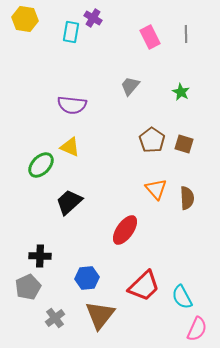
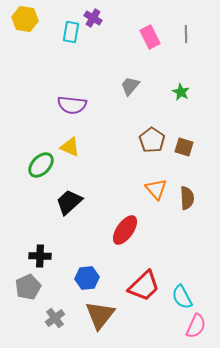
brown square: moved 3 px down
pink semicircle: moved 1 px left, 3 px up
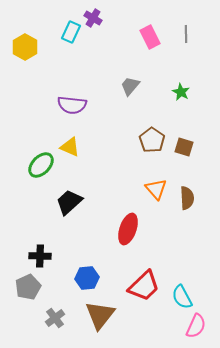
yellow hexagon: moved 28 px down; rotated 20 degrees clockwise
cyan rectangle: rotated 15 degrees clockwise
red ellipse: moved 3 px right, 1 px up; rotated 16 degrees counterclockwise
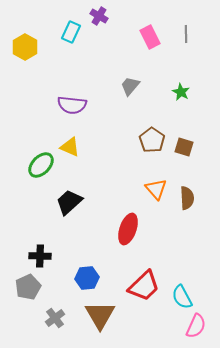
purple cross: moved 6 px right, 2 px up
brown triangle: rotated 8 degrees counterclockwise
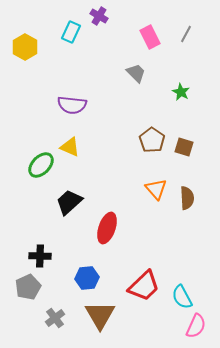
gray line: rotated 30 degrees clockwise
gray trapezoid: moved 6 px right, 13 px up; rotated 95 degrees clockwise
red ellipse: moved 21 px left, 1 px up
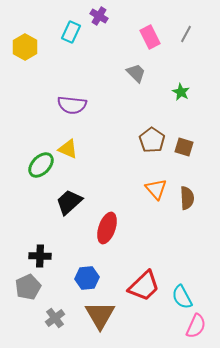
yellow triangle: moved 2 px left, 2 px down
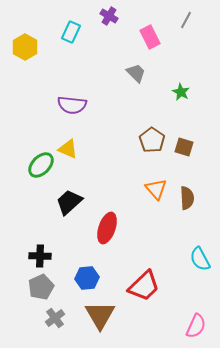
purple cross: moved 10 px right
gray line: moved 14 px up
gray pentagon: moved 13 px right
cyan semicircle: moved 18 px right, 38 px up
